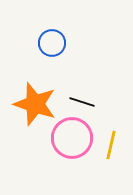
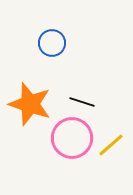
orange star: moved 5 px left
yellow line: rotated 36 degrees clockwise
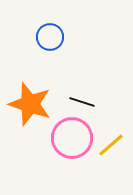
blue circle: moved 2 px left, 6 px up
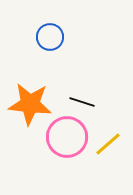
orange star: rotated 12 degrees counterclockwise
pink circle: moved 5 px left, 1 px up
yellow line: moved 3 px left, 1 px up
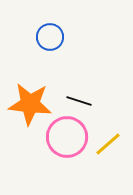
black line: moved 3 px left, 1 px up
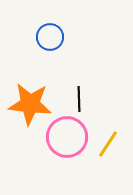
black line: moved 2 px up; rotated 70 degrees clockwise
yellow line: rotated 16 degrees counterclockwise
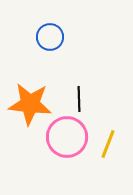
yellow line: rotated 12 degrees counterclockwise
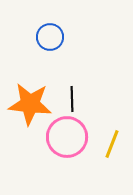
black line: moved 7 px left
yellow line: moved 4 px right
